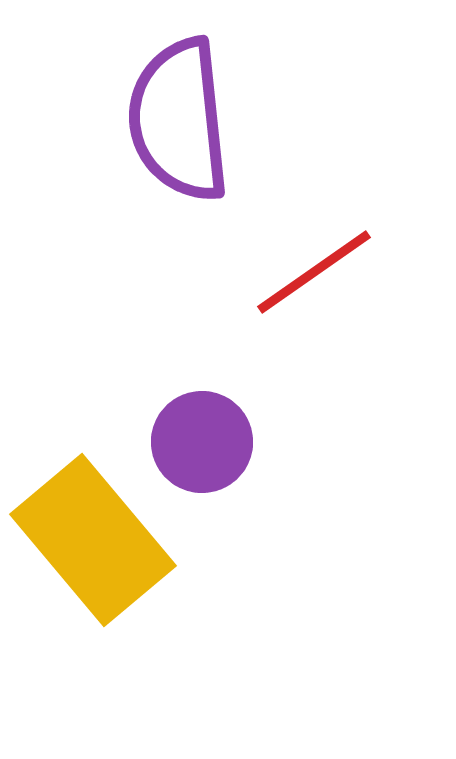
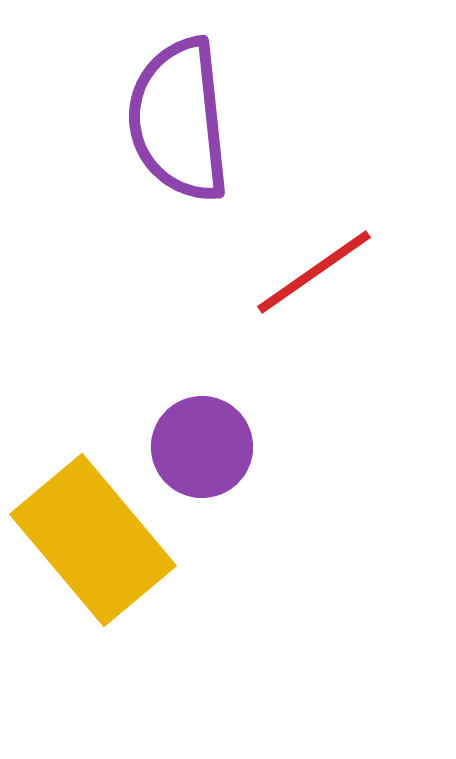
purple circle: moved 5 px down
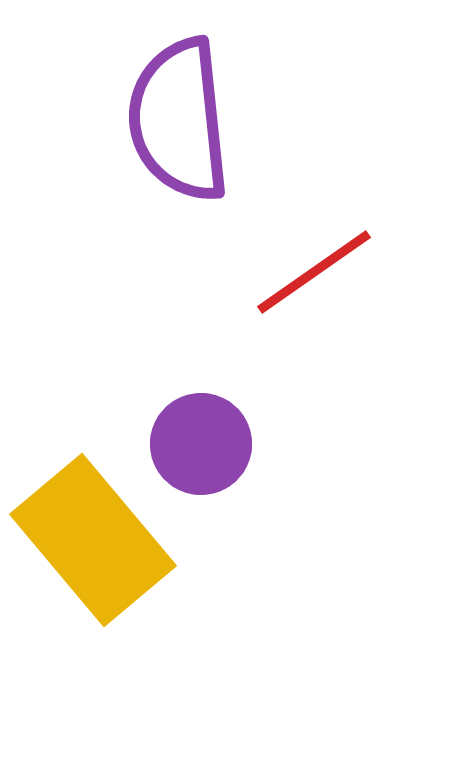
purple circle: moved 1 px left, 3 px up
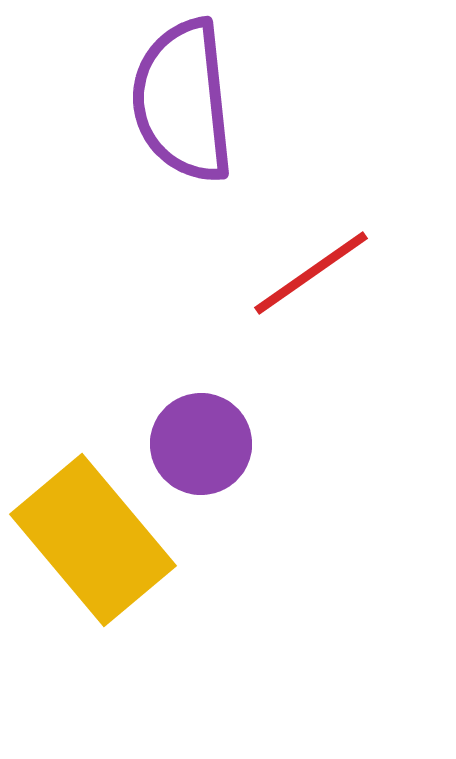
purple semicircle: moved 4 px right, 19 px up
red line: moved 3 px left, 1 px down
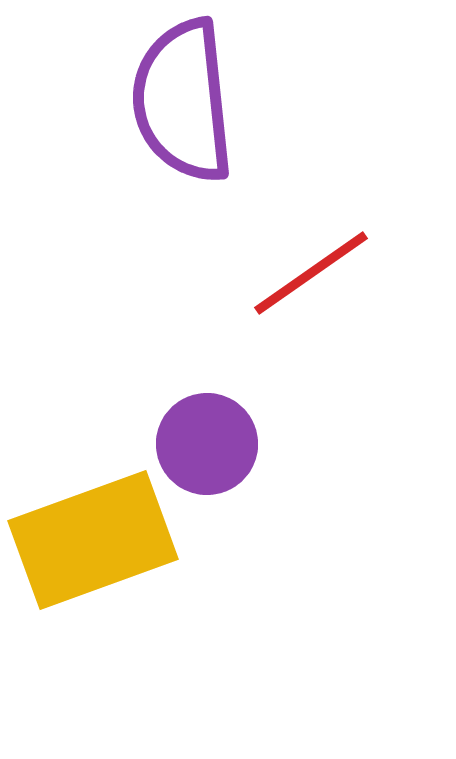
purple circle: moved 6 px right
yellow rectangle: rotated 70 degrees counterclockwise
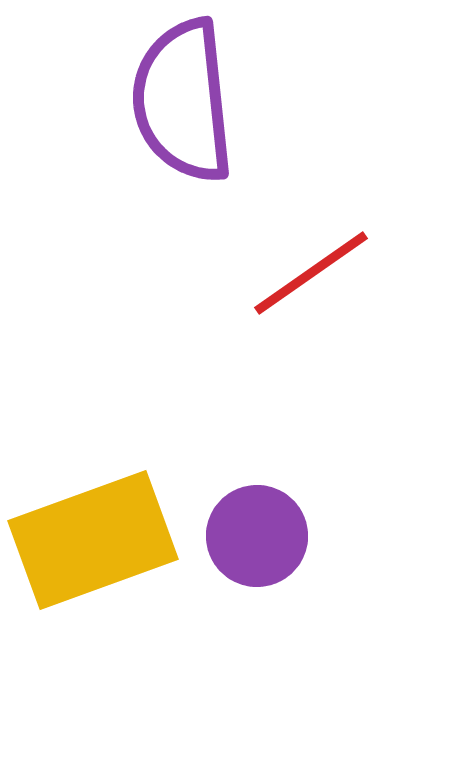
purple circle: moved 50 px right, 92 px down
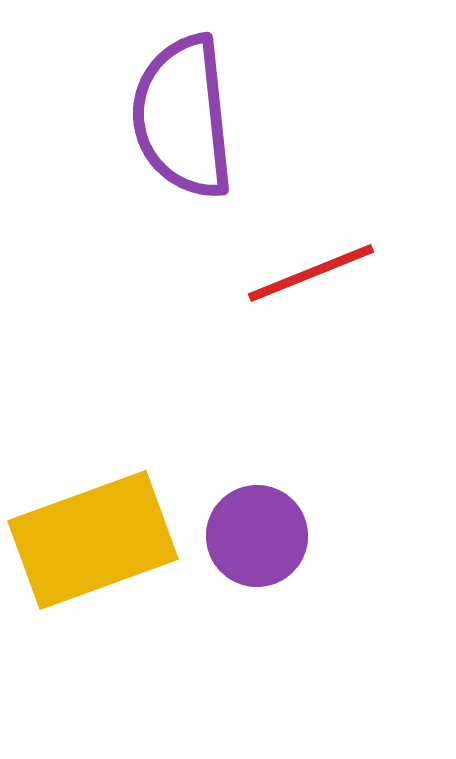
purple semicircle: moved 16 px down
red line: rotated 13 degrees clockwise
